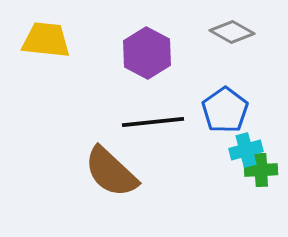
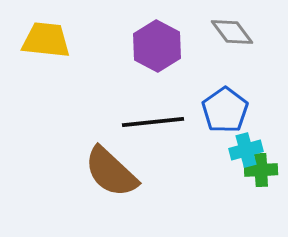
gray diamond: rotated 24 degrees clockwise
purple hexagon: moved 10 px right, 7 px up
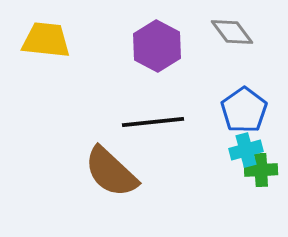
blue pentagon: moved 19 px right
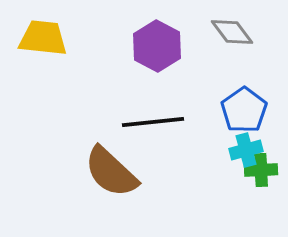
yellow trapezoid: moved 3 px left, 2 px up
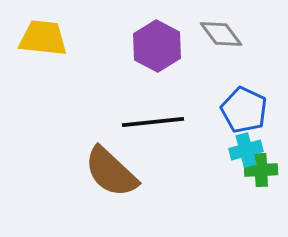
gray diamond: moved 11 px left, 2 px down
blue pentagon: rotated 12 degrees counterclockwise
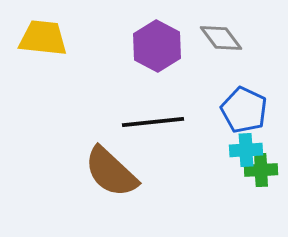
gray diamond: moved 4 px down
cyan cross: rotated 12 degrees clockwise
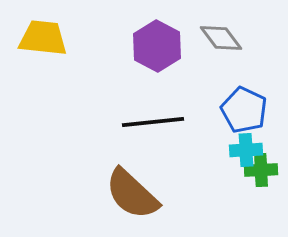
brown semicircle: moved 21 px right, 22 px down
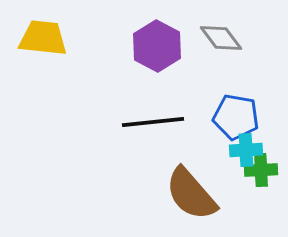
blue pentagon: moved 8 px left, 7 px down; rotated 15 degrees counterclockwise
brown semicircle: moved 59 px right; rotated 6 degrees clockwise
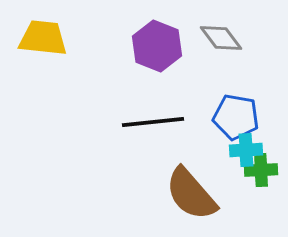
purple hexagon: rotated 6 degrees counterclockwise
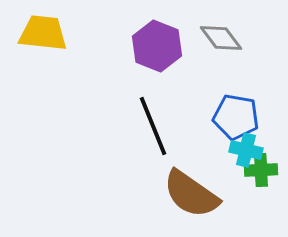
yellow trapezoid: moved 5 px up
black line: moved 4 px down; rotated 74 degrees clockwise
cyan cross: rotated 16 degrees clockwise
brown semicircle: rotated 14 degrees counterclockwise
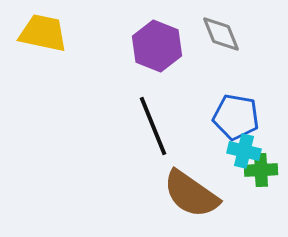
yellow trapezoid: rotated 6 degrees clockwise
gray diamond: moved 4 px up; rotated 15 degrees clockwise
cyan cross: moved 2 px left, 1 px down
